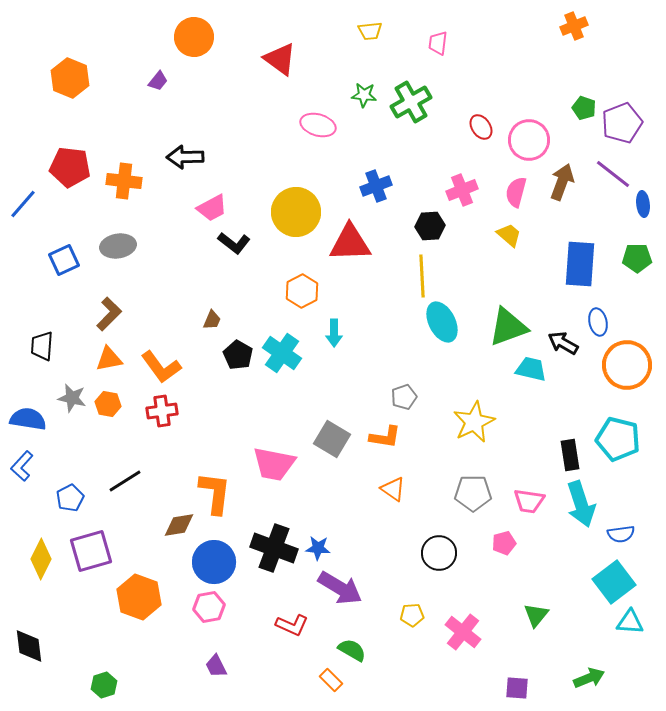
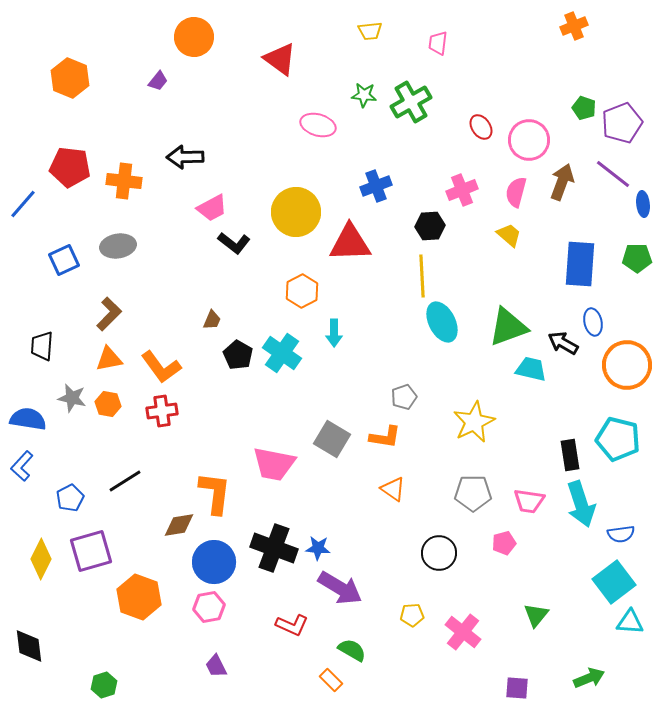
blue ellipse at (598, 322): moved 5 px left
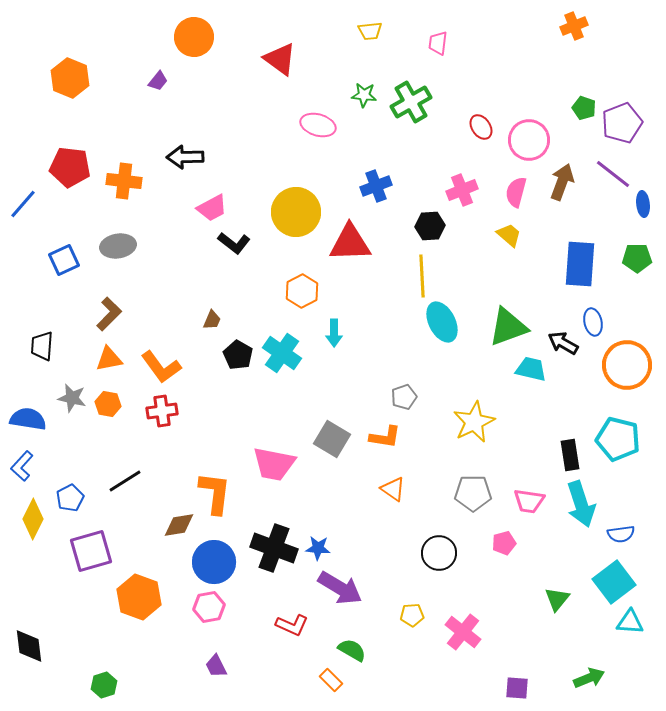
yellow diamond at (41, 559): moved 8 px left, 40 px up
green triangle at (536, 615): moved 21 px right, 16 px up
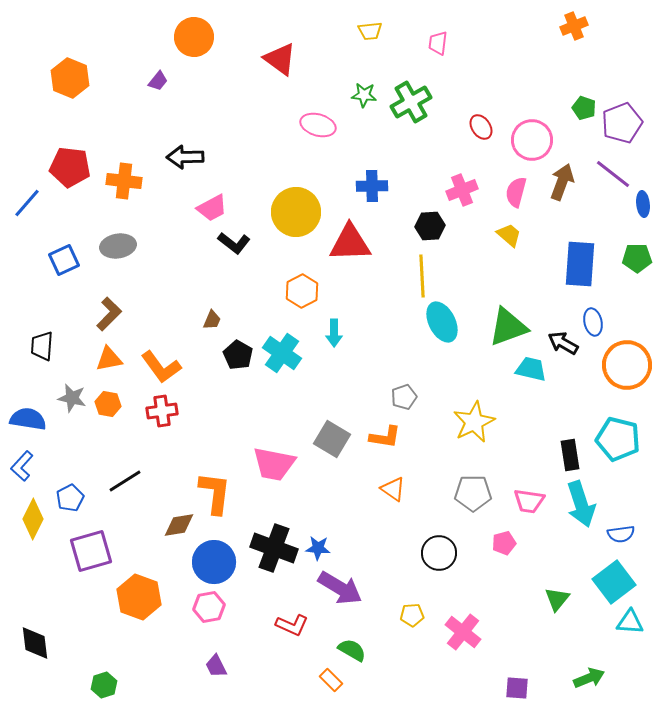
pink circle at (529, 140): moved 3 px right
blue cross at (376, 186): moved 4 px left; rotated 20 degrees clockwise
blue line at (23, 204): moved 4 px right, 1 px up
black diamond at (29, 646): moved 6 px right, 3 px up
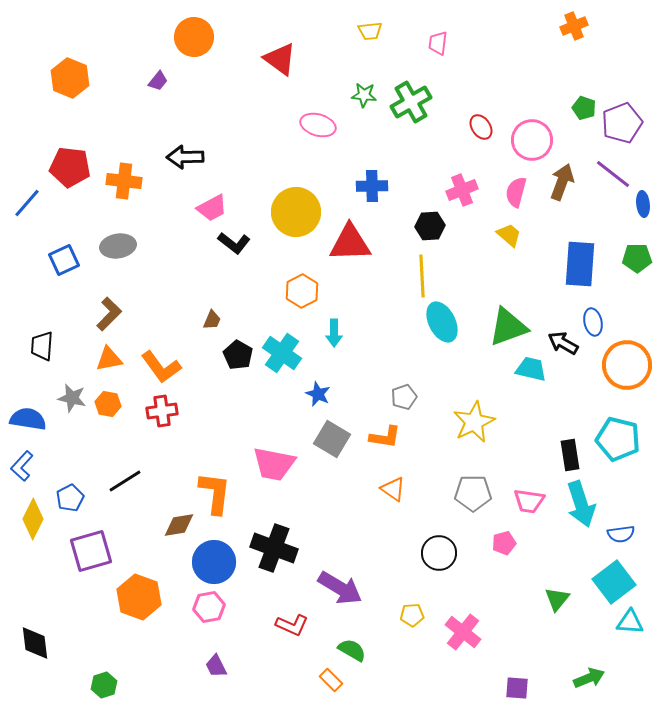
blue star at (318, 548): moved 154 px up; rotated 20 degrees clockwise
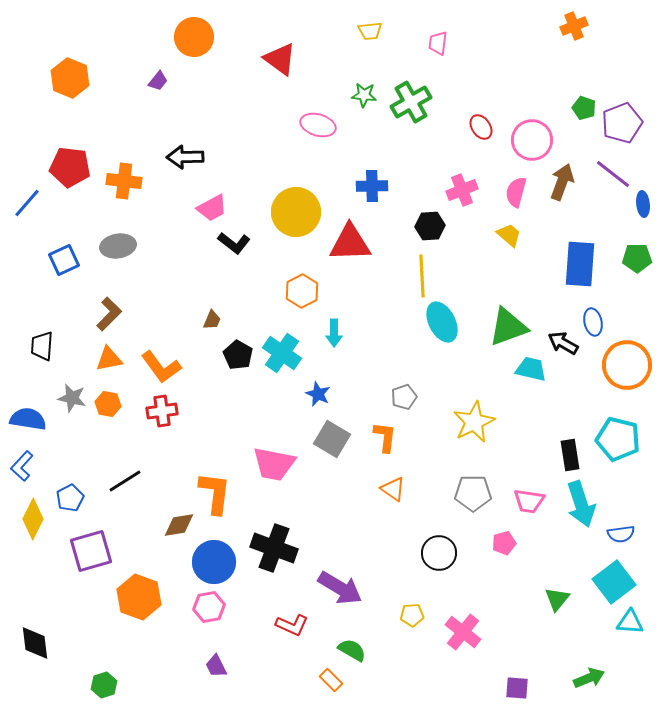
orange L-shape at (385, 437): rotated 92 degrees counterclockwise
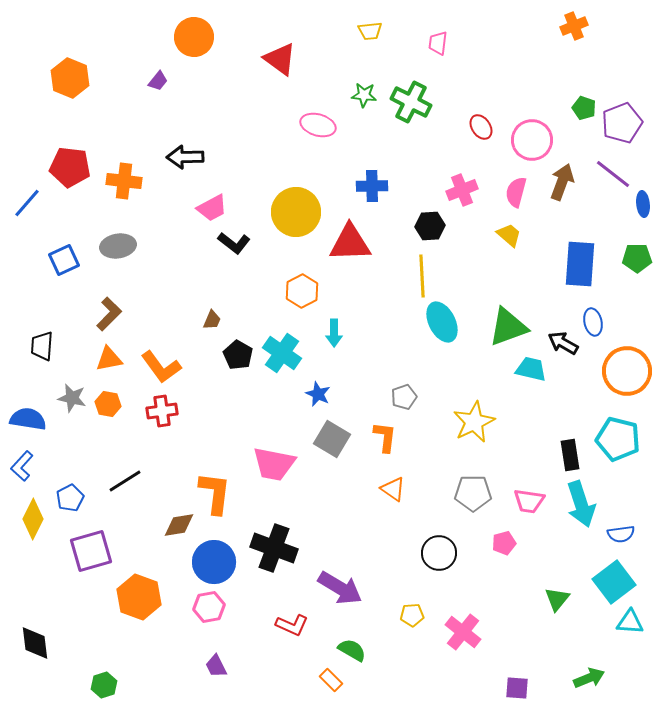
green cross at (411, 102): rotated 33 degrees counterclockwise
orange circle at (627, 365): moved 6 px down
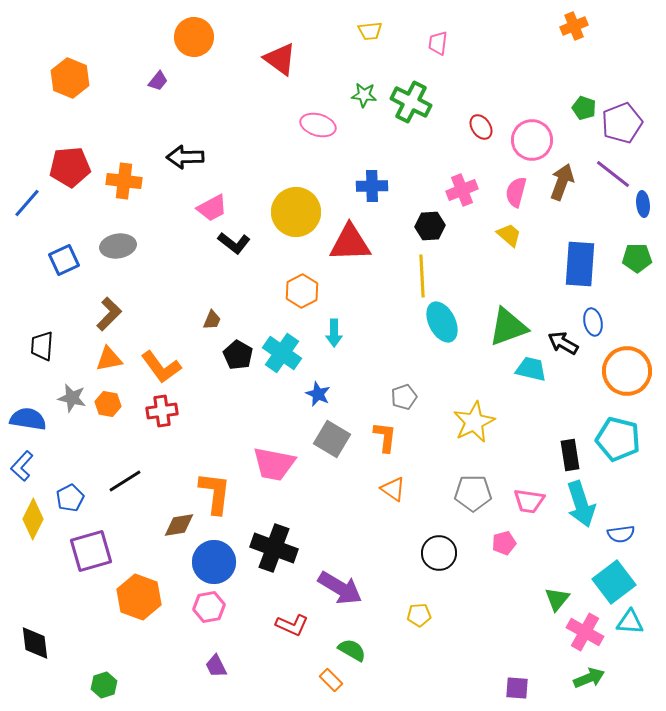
red pentagon at (70, 167): rotated 12 degrees counterclockwise
yellow pentagon at (412, 615): moved 7 px right
pink cross at (463, 632): moved 122 px right; rotated 9 degrees counterclockwise
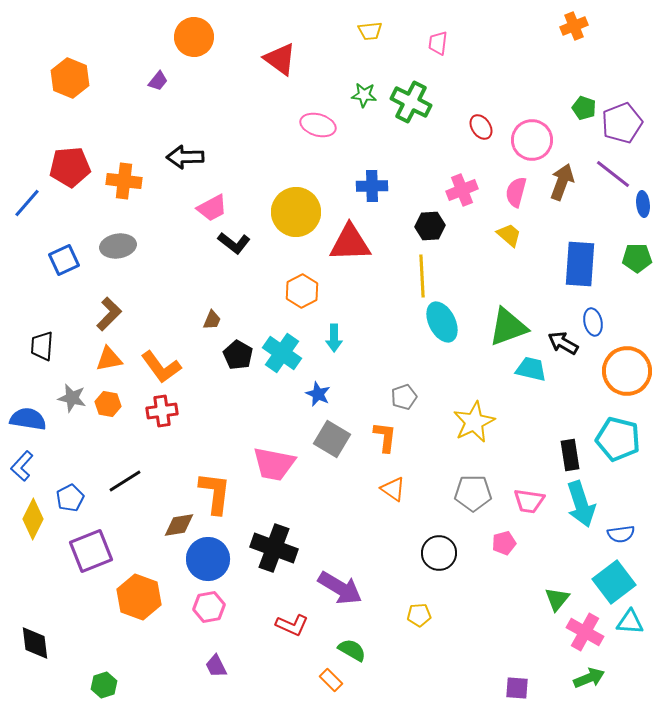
cyan arrow at (334, 333): moved 5 px down
purple square at (91, 551): rotated 6 degrees counterclockwise
blue circle at (214, 562): moved 6 px left, 3 px up
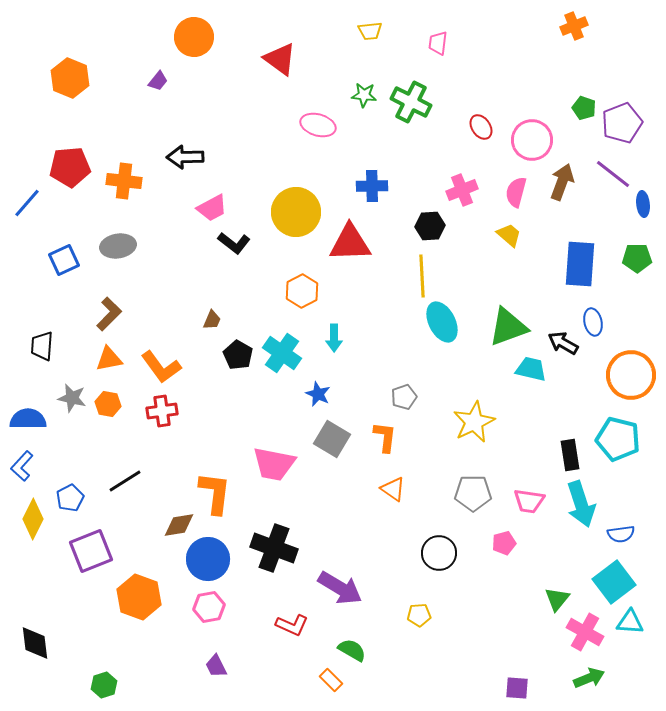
orange circle at (627, 371): moved 4 px right, 4 px down
blue semicircle at (28, 419): rotated 9 degrees counterclockwise
